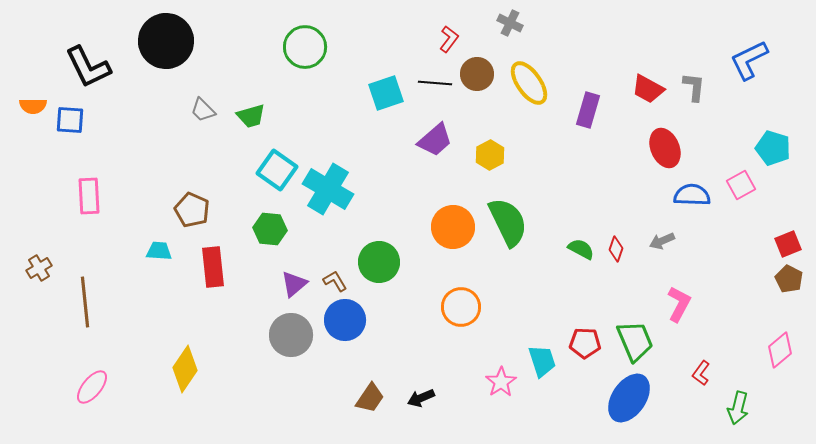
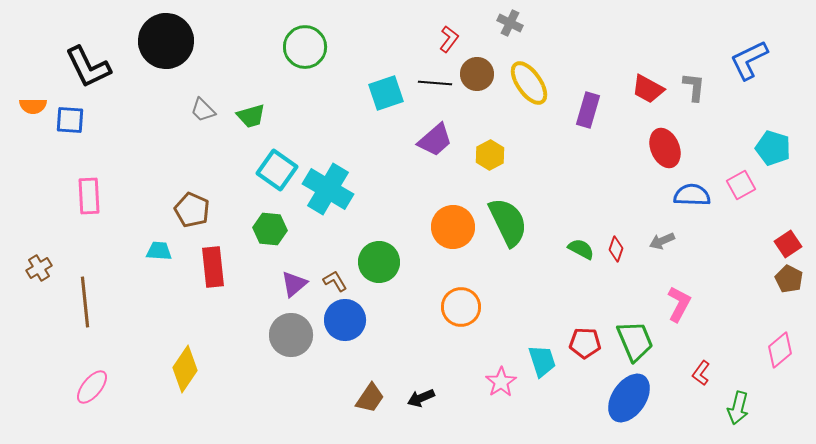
red square at (788, 244): rotated 12 degrees counterclockwise
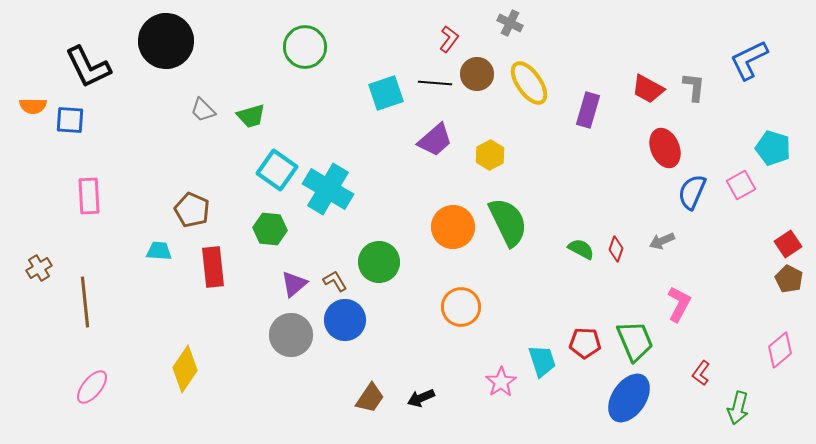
blue semicircle at (692, 195): moved 3 px up; rotated 69 degrees counterclockwise
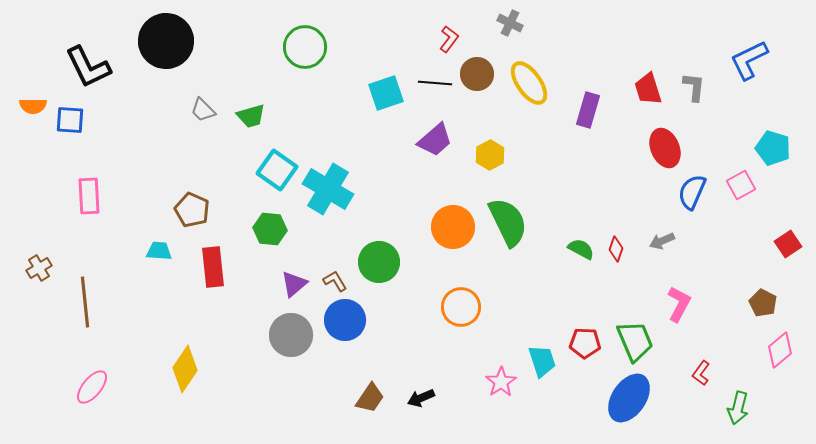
red trapezoid at (648, 89): rotated 44 degrees clockwise
brown pentagon at (789, 279): moved 26 px left, 24 px down
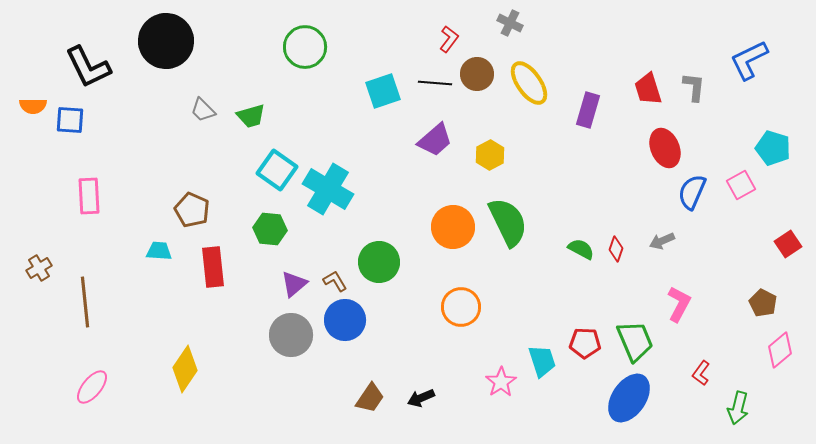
cyan square at (386, 93): moved 3 px left, 2 px up
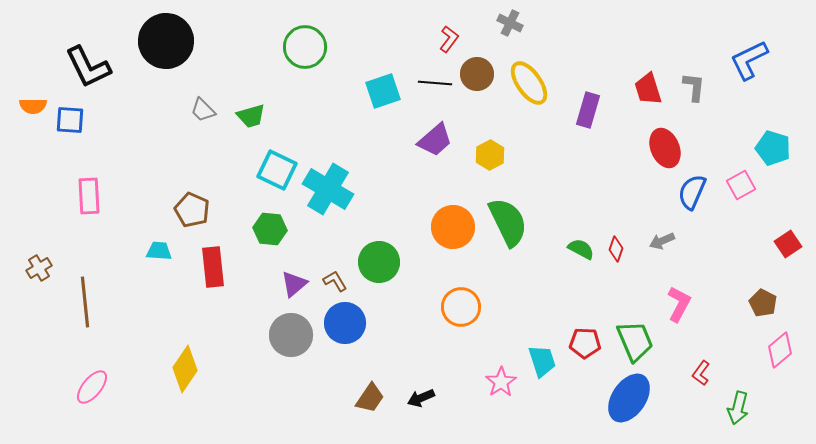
cyan square at (277, 170): rotated 9 degrees counterclockwise
blue circle at (345, 320): moved 3 px down
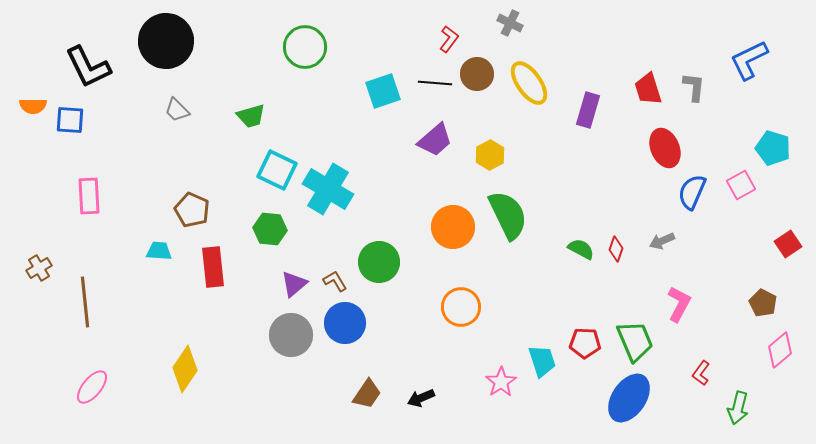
gray trapezoid at (203, 110): moved 26 px left
green semicircle at (508, 222): moved 7 px up
brown trapezoid at (370, 398): moved 3 px left, 4 px up
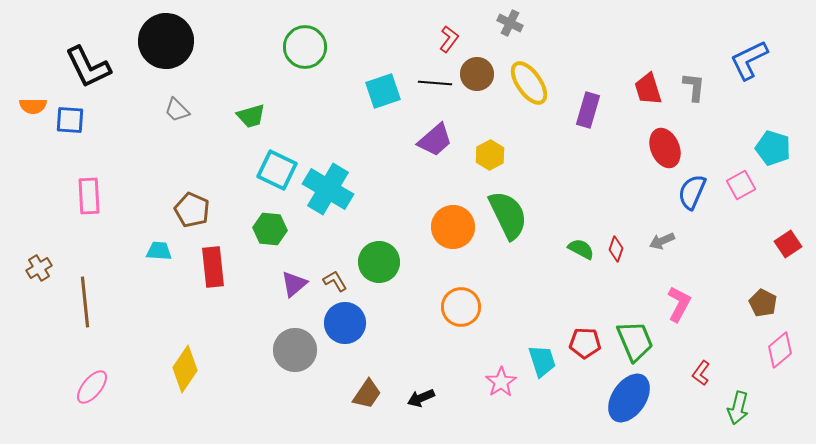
gray circle at (291, 335): moved 4 px right, 15 px down
